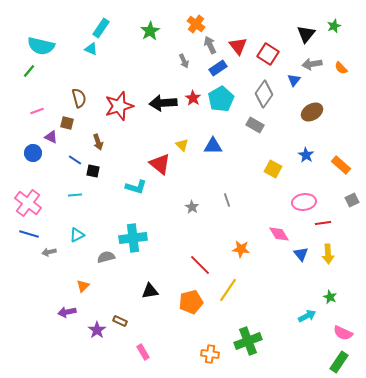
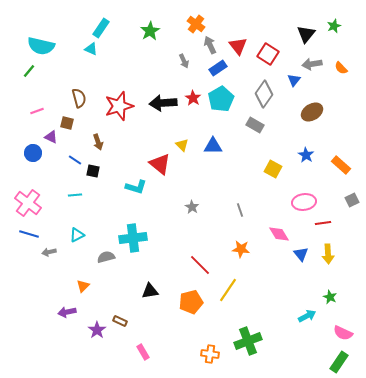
gray line at (227, 200): moved 13 px right, 10 px down
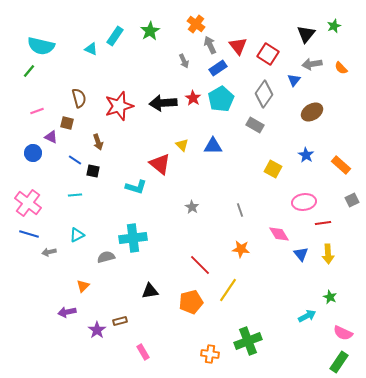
cyan rectangle at (101, 28): moved 14 px right, 8 px down
brown rectangle at (120, 321): rotated 40 degrees counterclockwise
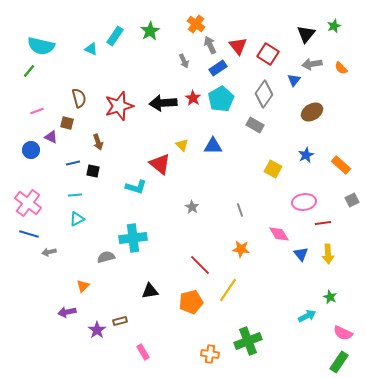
blue circle at (33, 153): moved 2 px left, 3 px up
blue star at (306, 155): rotated 14 degrees clockwise
blue line at (75, 160): moved 2 px left, 3 px down; rotated 48 degrees counterclockwise
cyan triangle at (77, 235): moved 16 px up
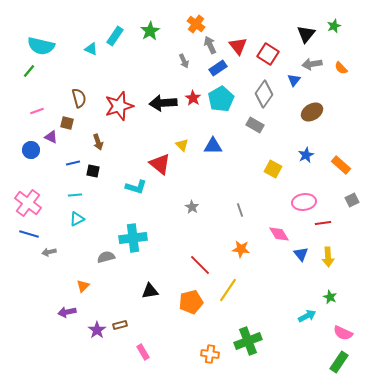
yellow arrow at (328, 254): moved 3 px down
brown rectangle at (120, 321): moved 4 px down
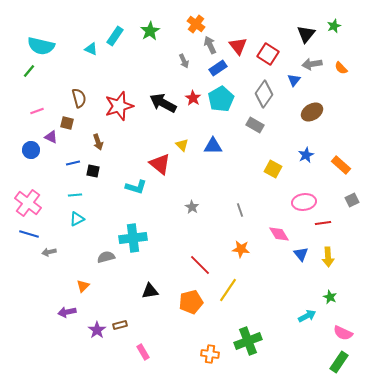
black arrow at (163, 103): rotated 32 degrees clockwise
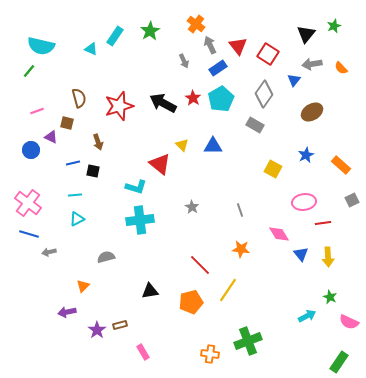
cyan cross at (133, 238): moved 7 px right, 18 px up
pink semicircle at (343, 333): moved 6 px right, 11 px up
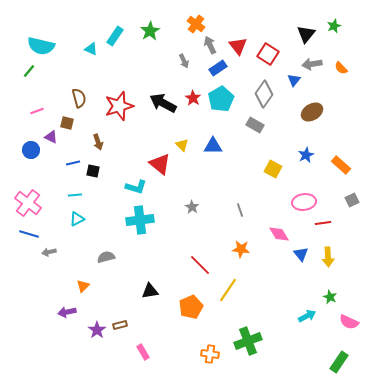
orange pentagon at (191, 302): moved 5 px down; rotated 10 degrees counterclockwise
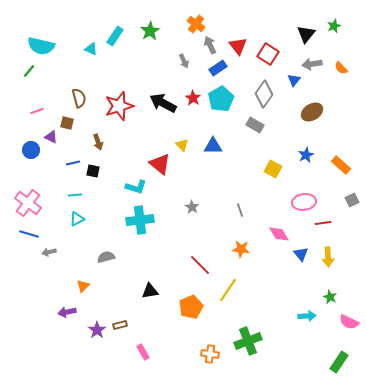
cyan arrow at (307, 316): rotated 24 degrees clockwise
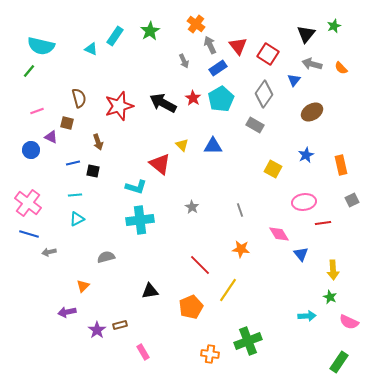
gray arrow at (312, 64): rotated 24 degrees clockwise
orange rectangle at (341, 165): rotated 36 degrees clockwise
yellow arrow at (328, 257): moved 5 px right, 13 px down
